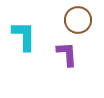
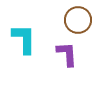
cyan L-shape: moved 3 px down
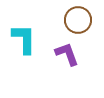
purple L-shape: rotated 16 degrees counterclockwise
